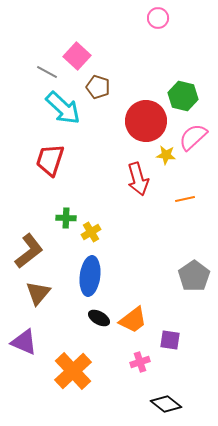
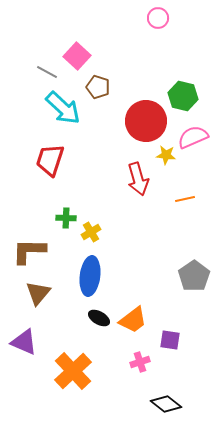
pink semicircle: rotated 20 degrees clockwise
brown L-shape: rotated 141 degrees counterclockwise
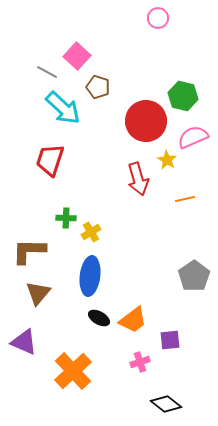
yellow star: moved 1 px right, 5 px down; rotated 24 degrees clockwise
purple square: rotated 15 degrees counterclockwise
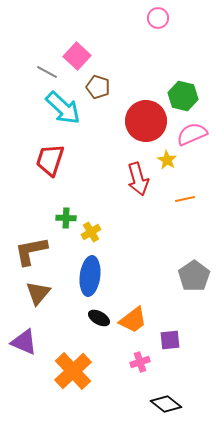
pink semicircle: moved 1 px left, 3 px up
brown L-shape: moved 2 px right; rotated 12 degrees counterclockwise
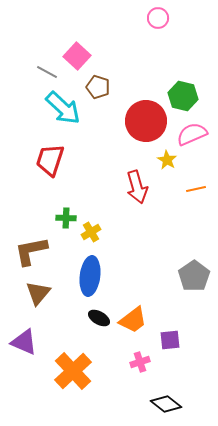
red arrow: moved 1 px left, 8 px down
orange line: moved 11 px right, 10 px up
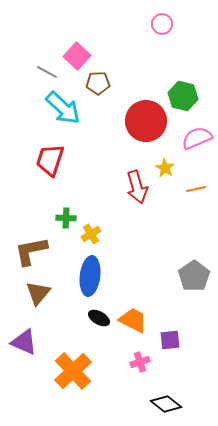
pink circle: moved 4 px right, 6 px down
brown pentagon: moved 4 px up; rotated 20 degrees counterclockwise
pink semicircle: moved 5 px right, 4 px down
yellow star: moved 2 px left, 8 px down
yellow cross: moved 2 px down
orange trapezoid: rotated 116 degrees counterclockwise
